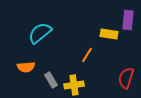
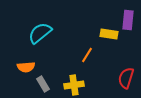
gray rectangle: moved 8 px left, 4 px down
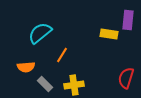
orange line: moved 25 px left
gray rectangle: moved 2 px right; rotated 14 degrees counterclockwise
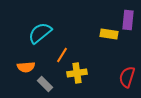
red semicircle: moved 1 px right, 1 px up
yellow cross: moved 3 px right, 12 px up
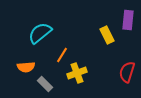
yellow rectangle: moved 2 px left, 1 px down; rotated 54 degrees clockwise
yellow cross: rotated 12 degrees counterclockwise
red semicircle: moved 5 px up
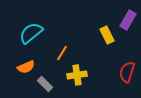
purple rectangle: rotated 24 degrees clockwise
cyan semicircle: moved 9 px left
orange line: moved 2 px up
orange semicircle: rotated 18 degrees counterclockwise
yellow cross: moved 2 px down; rotated 12 degrees clockwise
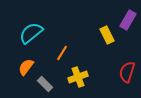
orange semicircle: rotated 150 degrees clockwise
yellow cross: moved 1 px right, 2 px down; rotated 12 degrees counterclockwise
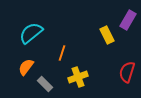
orange line: rotated 14 degrees counterclockwise
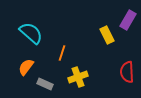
cyan semicircle: rotated 80 degrees clockwise
red semicircle: rotated 20 degrees counterclockwise
gray rectangle: rotated 21 degrees counterclockwise
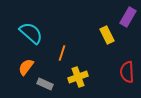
purple rectangle: moved 3 px up
